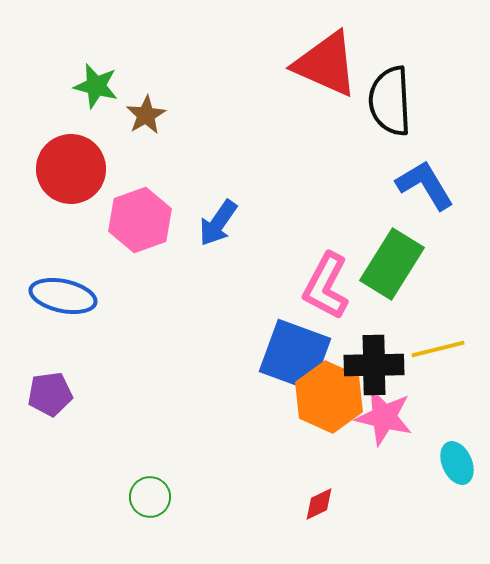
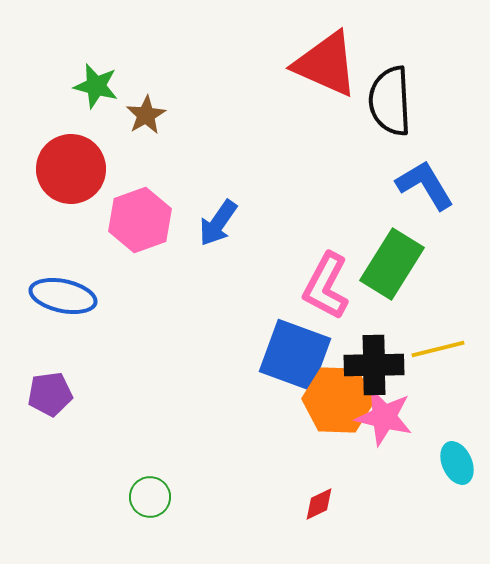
orange hexagon: moved 9 px right, 3 px down; rotated 22 degrees counterclockwise
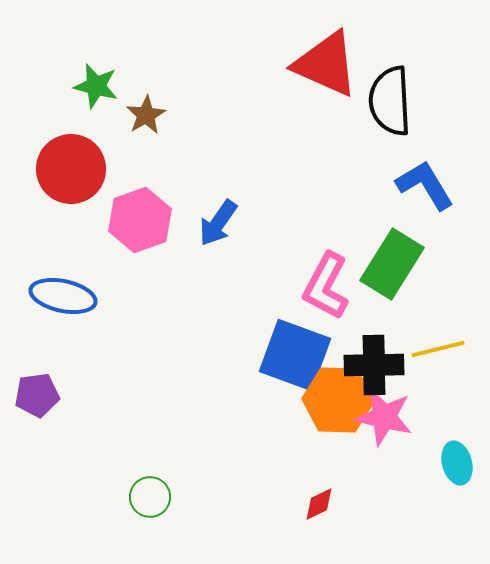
purple pentagon: moved 13 px left, 1 px down
cyan ellipse: rotated 9 degrees clockwise
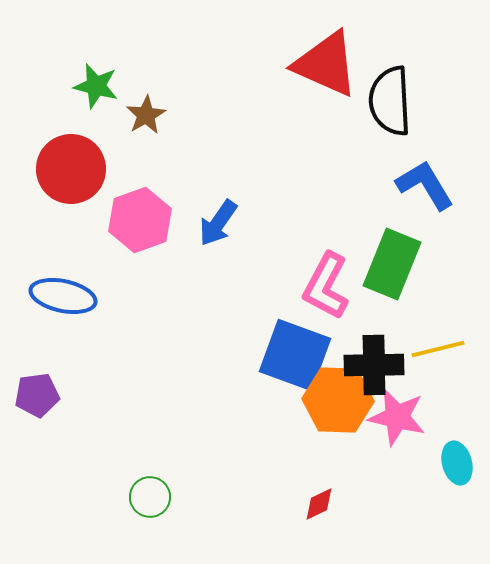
green rectangle: rotated 10 degrees counterclockwise
pink star: moved 13 px right
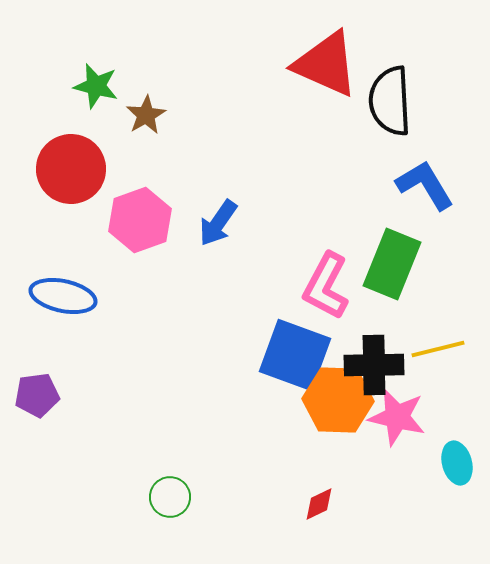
green circle: moved 20 px right
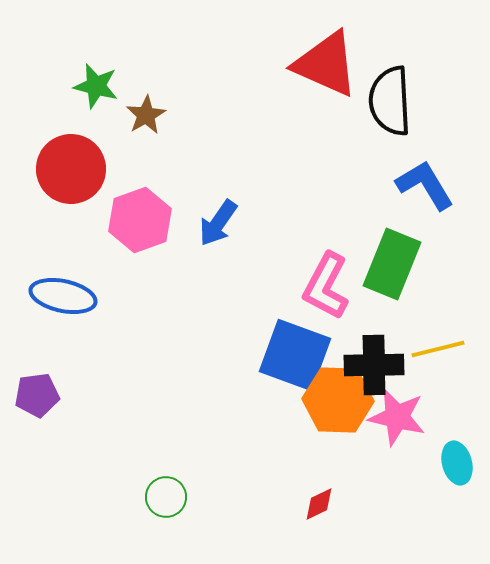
green circle: moved 4 px left
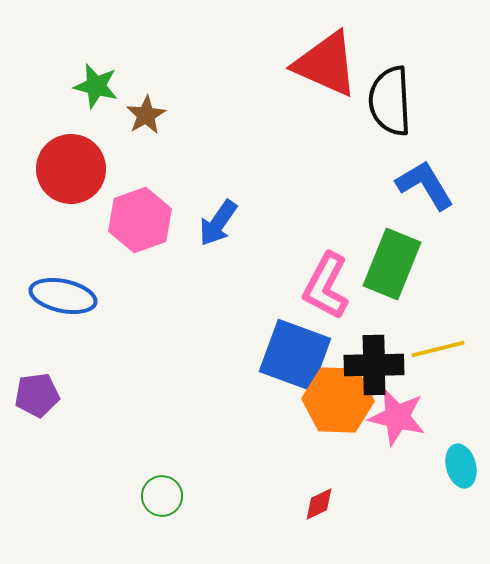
cyan ellipse: moved 4 px right, 3 px down
green circle: moved 4 px left, 1 px up
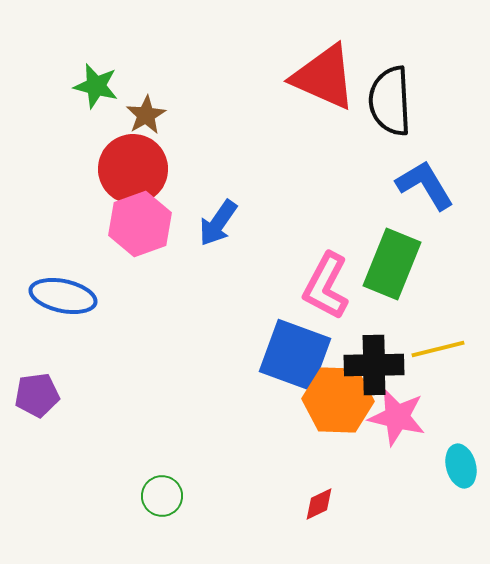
red triangle: moved 2 px left, 13 px down
red circle: moved 62 px right
pink hexagon: moved 4 px down
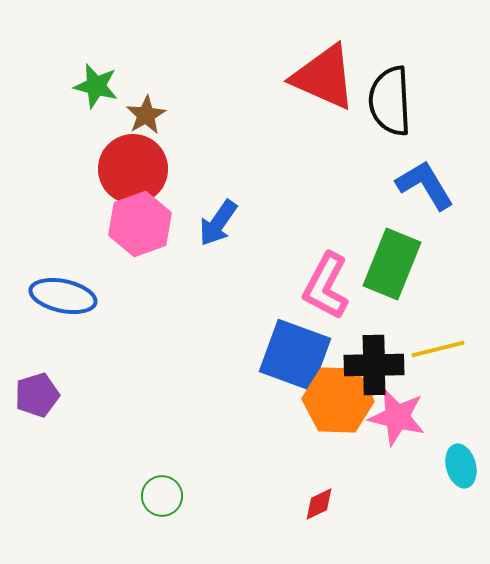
purple pentagon: rotated 9 degrees counterclockwise
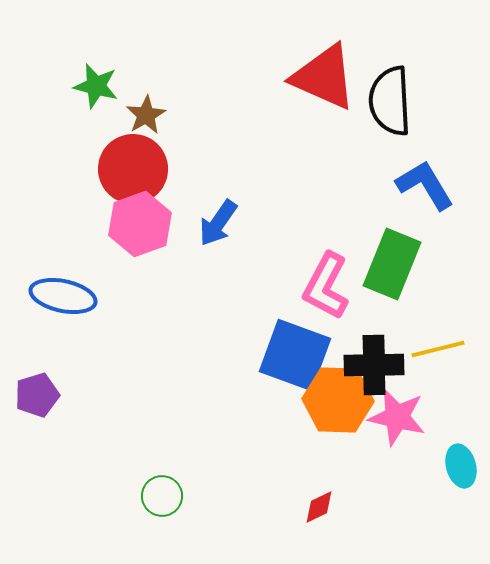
red diamond: moved 3 px down
